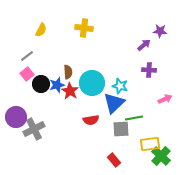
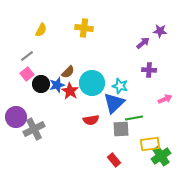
purple arrow: moved 1 px left, 2 px up
brown semicircle: rotated 48 degrees clockwise
green cross: rotated 12 degrees clockwise
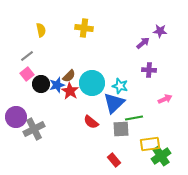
yellow semicircle: rotated 40 degrees counterclockwise
brown semicircle: moved 1 px right, 4 px down
red semicircle: moved 2 px down; rotated 49 degrees clockwise
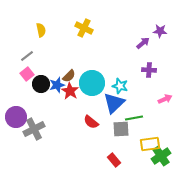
yellow cross: rotated 18 degrees clockwise
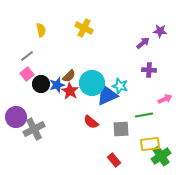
blue triangle: moved 7 px left, 8 px up; rotated 20 degrees clockwise
green line: moved 10 px right, 3 px up
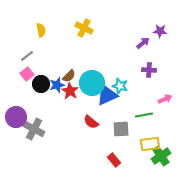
gray cross: rotated 35 degrees counterclockwise
